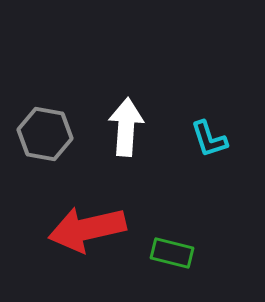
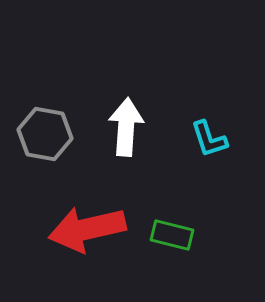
green rectangle: moved 18 px up
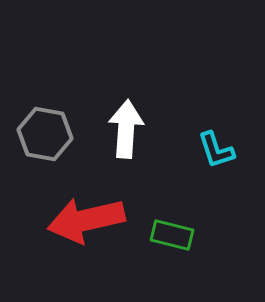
white arrow: moved 2 px down
cyan L-shape: moved 7 px right, 11 px down
red arrow: moved 1 px left, 9 px up
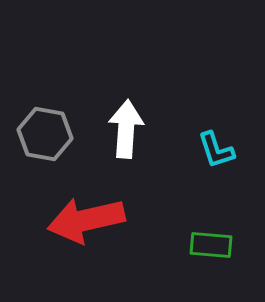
green rectangle: moved 39 px right, 10 px down; rotated 9 degrees counterclockwise
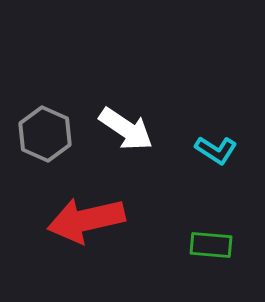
white arrow: rotated 120 degrees clockwise
gray hexagon: rotated 14 degrees clockwise
cyan L-shape: rotated 39 degrees counterclockwise
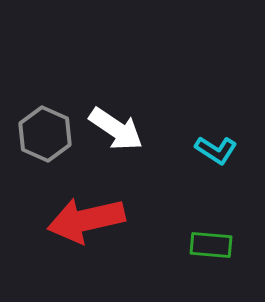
white arrow: moved 10 px left
